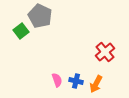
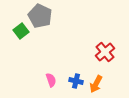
pink semicircle: moved 6 px left
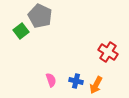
red cross: moved 3 px right; rotated 18 degrees counterclockwise
orange arrow: moved 1 px down
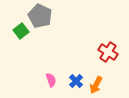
blue cross: rotated 32 degrees clockwise
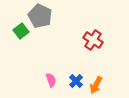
red cross: moved 15 px left, 12 px up
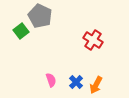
blue cross: moved 1 px down
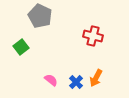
green square: moved 16 px down
red cross: moved 4 px up; rotated 18 degrees counterclockwise
pink semicircle: rotated 32 degrees counterclockwise
orange arrow: moved 7 px up
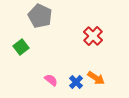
red cross: rotated 30 degrees clockwise
orange arrow: rotated 84 degrees counterclockwise
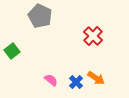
green square: moved 9 px left, 4 px down
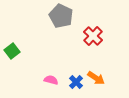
gray pentagon: moved 21 px right
pink semicircle: rotated 24 degrees counterclockwise
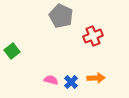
red cross: rotated 24 degrees clockwise
orange arrow: rotated 36 degrees counterclockwise
blue cross: moved 5 px left
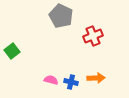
blue cross: rotated 32 degrees counterclockwise
